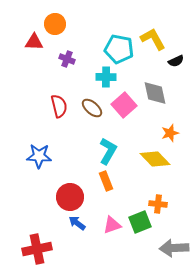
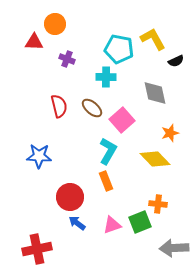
pink square: moved 2 px left, 15 px down
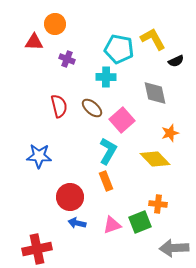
blue arrow: rotated 24 degrees counterclockwise
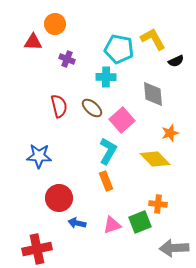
red triangle: moved 1 px left
gray diamond: moved 2 px left, 1 px down; rotated 8 degrees clockwise
red circle: moved 11 px left, 1 px down
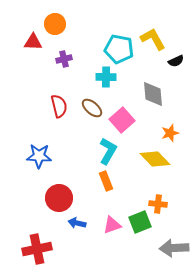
purple cross: moved 3 px left; rotated 35 degrees counterclockwise
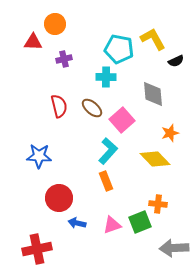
cyan L-shape: rotated 12 degrees clockwise
